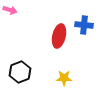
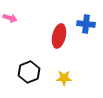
pink arrow: moved 8 px down
blue cross: moved 2 px right, 1 px up
black hexagon: moved 9 px right
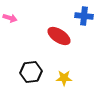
blue cross: moved 2 px left, 8 px up
red ellipse: rotated 70 degrees counterclockwise
black hexagon: moved 2 px right; rotated 15 degrees clockwise
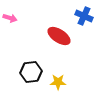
blue cross: rotated 18 degrees clockwise
yellow star: moved 6 px left, 4 px down
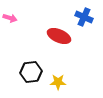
blue cross: moved 1 px down
red ellipse: rotated 10 degrees counterclockwise
